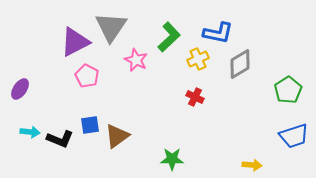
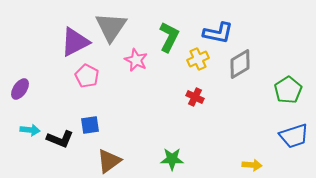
green L-shape: rotated 20 degrees counterclockwise
cyan arrow: moved 2 px up
brown triangle: moved 8 px left, 25 px down
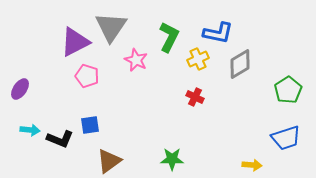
pink pentagon: rotated 10 degrees counterclockwise
blue trapezoid: moved 8 px left, 2 px down
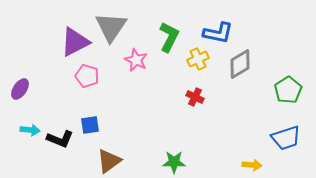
green star: moved 2 px right, 3 px down
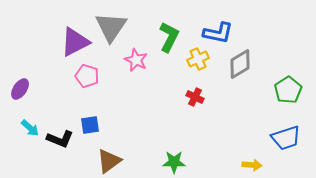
cyan arrow: moved 2 px up; rotated 36 degrees clockwise
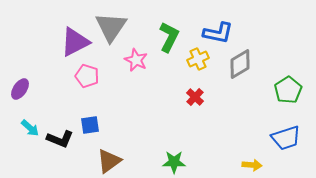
red cross: rotated 18 degrees clockwise
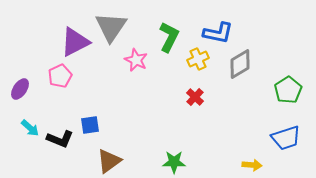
pink pentagon: moved 27 px left; rotated 30 degrees clockwise
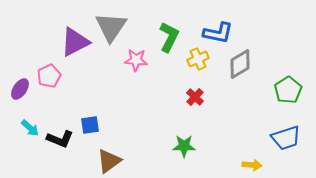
pink star: rotated 20 degrees counterclockwise
pink pentagon: moved 11 px left
green star: moved 10 px right, 16 px up
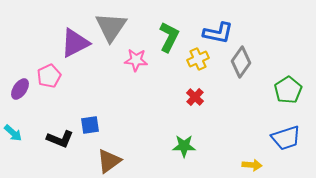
purple triangle: moved 1 px down
gray diamond: moved 1 px right, 2 px up; rotated 24 degrees counterclockwise
cyan arrow: moved 17 px left, 5 px down
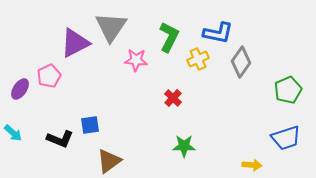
green pentagon: rotated 8 degrees clockwise
red cross: moved 22 px left, 1 px down
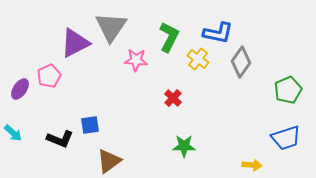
yellow cross: rotated 30 degrees counterclockwise
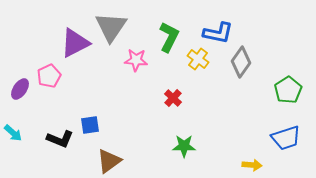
green pentagon: rotated 8 degrees counterclockwise
